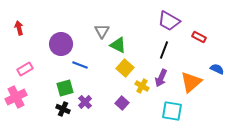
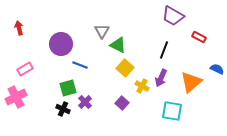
purple trapezoid: moved 4 px right, 5 px up
green square: moved 3 px right
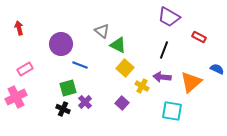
purple trapezoid: moved 4 px left, 1 px down
gray triangle: rotated 21 degrees counterclockwise
purple arrow: moved 1 px right, 1 px up; rotated 72 degrees clockwise
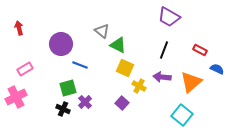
red rectangle: moved 1 px right, 13 px down
yellow square: rotated 18 degrees counterclockwise
yellow cross: moved 3 px left
cyan square: moved 10 px right, 4 px down; rotated 30 degrees clockwise
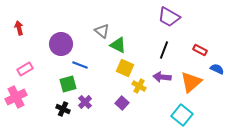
green square: moved 4 px up
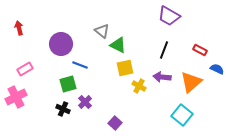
purple trapezoid: moved 1 px up
yellow square: rotated 36 degrees counterclockwise
purple square: moved 7 px left, 20 px down
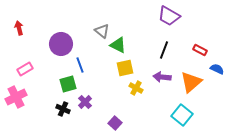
blue line: rotated 49 degrees clockwise
yellow cross: moved 3 px left, 2 px down
